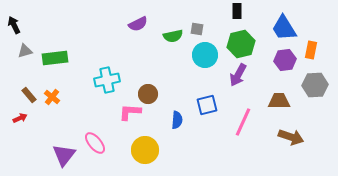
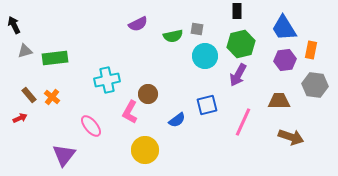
cyan circle: moved 1 px down
gray hexagon: rotated 10 degrees clockwise
pink L-shape: rotated 65 degrees counterclockwise
blue semicircle: rotated 48 degrees clockwise
pink ellipse: moved 4 px left, 17 px up
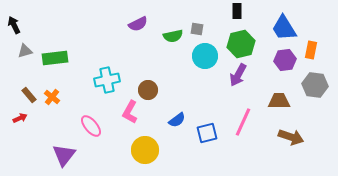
brown circle: moved 4 px up
blue square: moved 28 px down
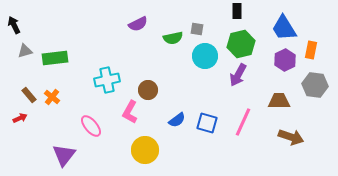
green semicircle: moved 2 px down
purple hexagon: rotated 20 degrees counterclockwise
blue square: moved 10 px up; rotated 30 degrees clockwise
